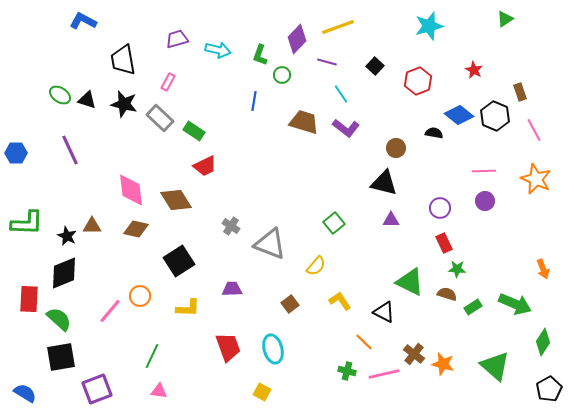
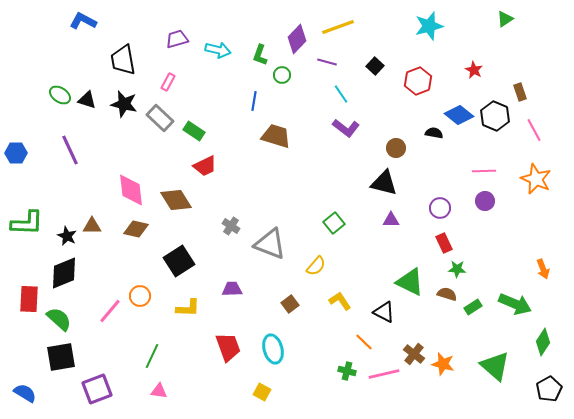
brown trapezoid at (304, 122): moved 28 px left, 14 px down
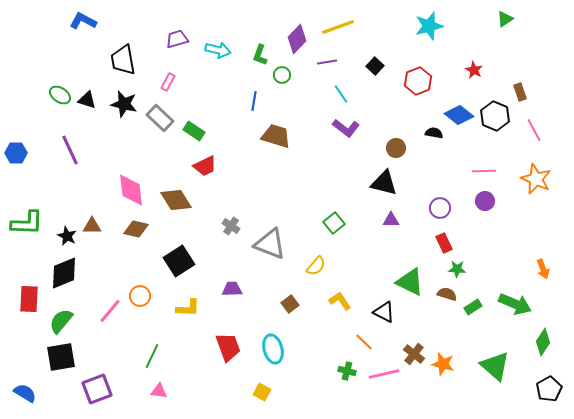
purple line at (327, 62): rotated 24 degrees counterclockwise
green semicircle at (59, 319): moved 2 px right, 2 px down; rotated 92 degrees counterclockwise
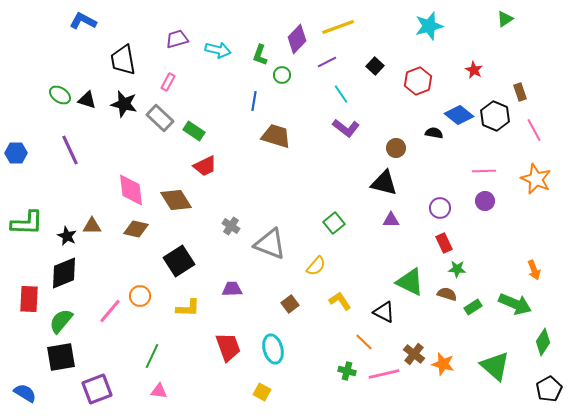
purple line at (327, 62): rotated 18 degrees counterclockwise
orange arrow at (543, 269): moved 9 px left, 1 px down
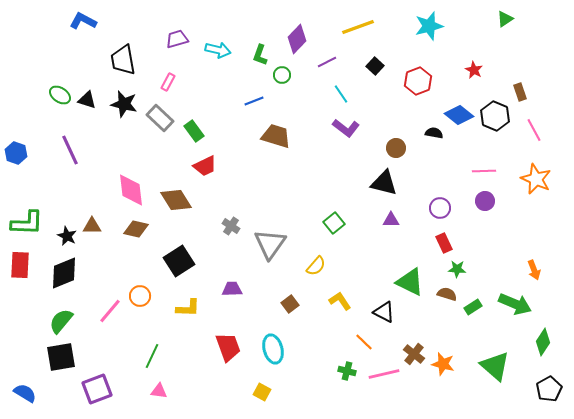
yellow line at (338, 27): moved 20 px right
blue line at (254, 101): rotated 60 degrees clockwise
green rectangle at (194, 131): rotated 20 degrees clockwise
blue hexagon at (16, 153): rotated 20 degrees clockwise
gray triangle at (270, 244): rotated 44 degrees clockwise
red rectangle at (29, 299): moved 9 px left, 34 px up
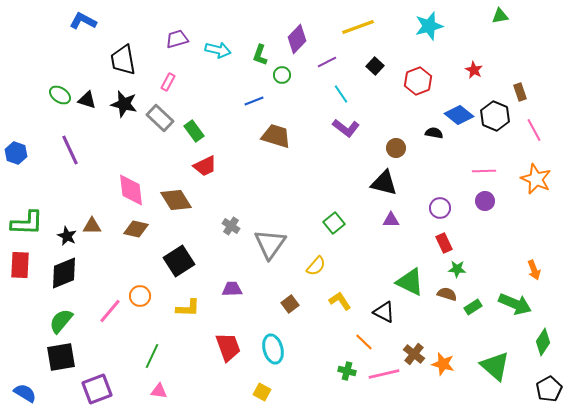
green triangle at (505, 19): moved 5 px left, 3 px up; rotated 24 degrees clockwise
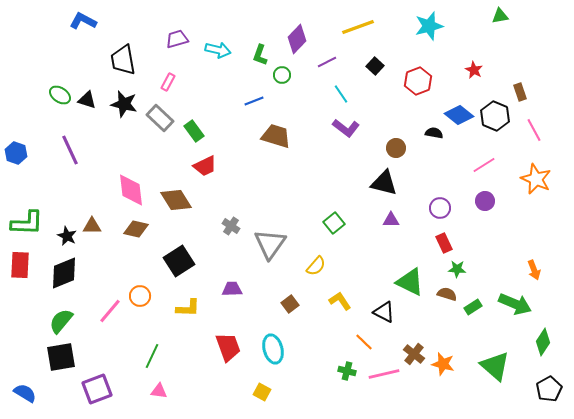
pink line at (484, 171): moved 6 px up; rotated 30 degrees counterclockwise
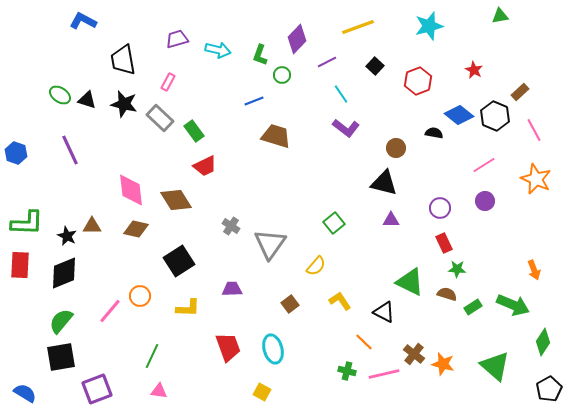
brown rectangle at (520, 92): rotated 66 degrees clockwise
green arrow at (515, 304): moved 2 px left, 1 px down
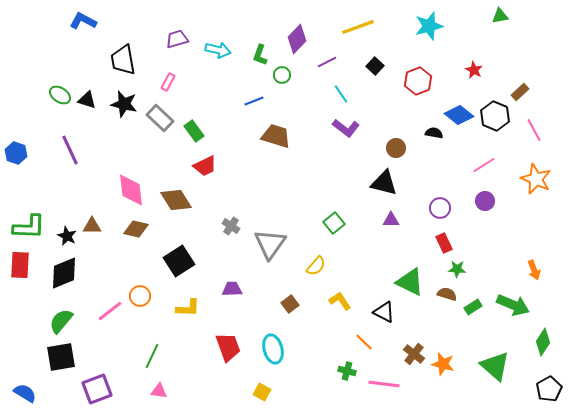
green L-shape at (27, 223): moved 2 px right, 4 px down
pink line at (110, 311): rotated 12 degrees clockwise
pink line at (384, 374): moved 10 px down; rotated 20 degrees clockwise
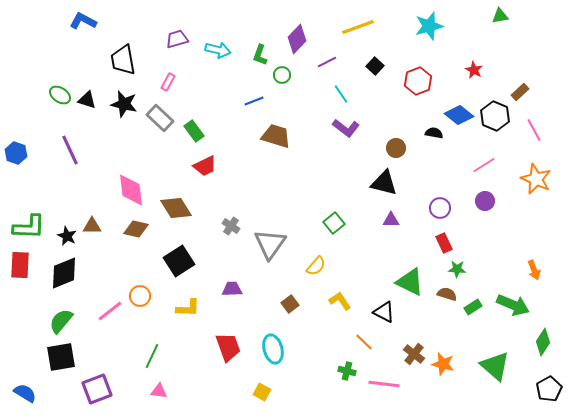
brown diamond at (176, 200): moved 8 px down
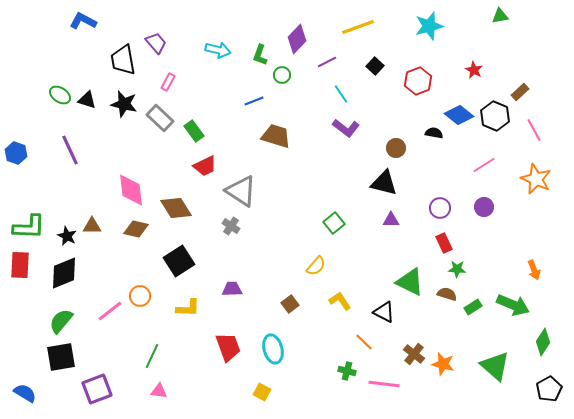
purple trapezoid at (177, 39): moved 21 px left, 4 px down; rotated 65 degrees clockwise
purple circle at (485, 201): moved 1 px left, 6 px down
gray triangle at (270, 244): moved 29 px left, 53 px up; rotated 32 degrees counterclockwise
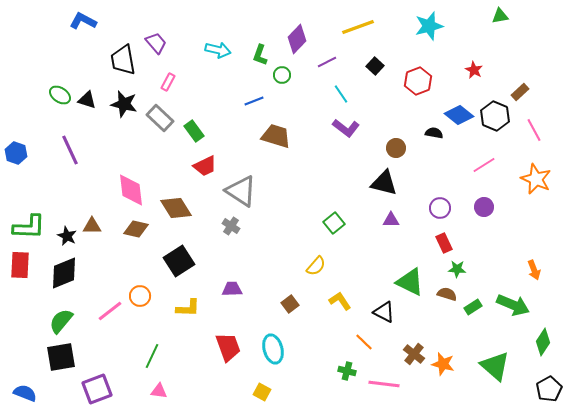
blue semicircle at (25, 393): rotated 10 degrees counterclockwise
